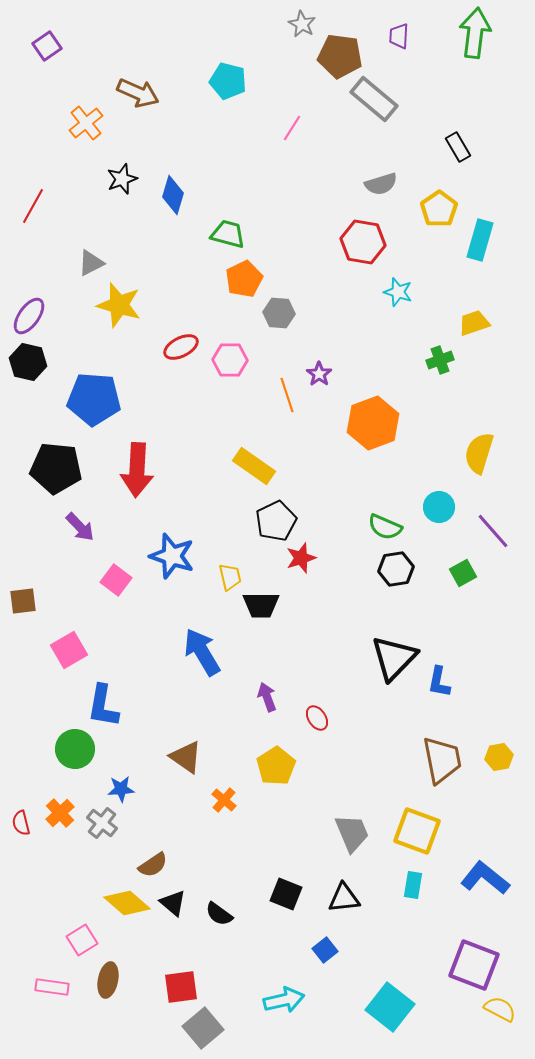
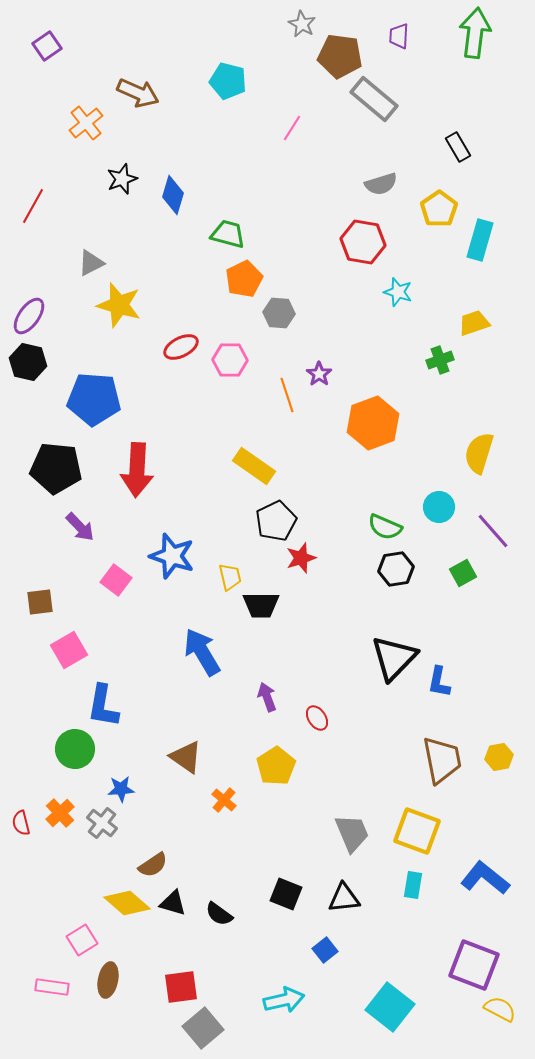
brown square at (23, 601): moved 17 px right, 1 px down
black triangle at (173, 903): rotated 24 degrees counterclockwise
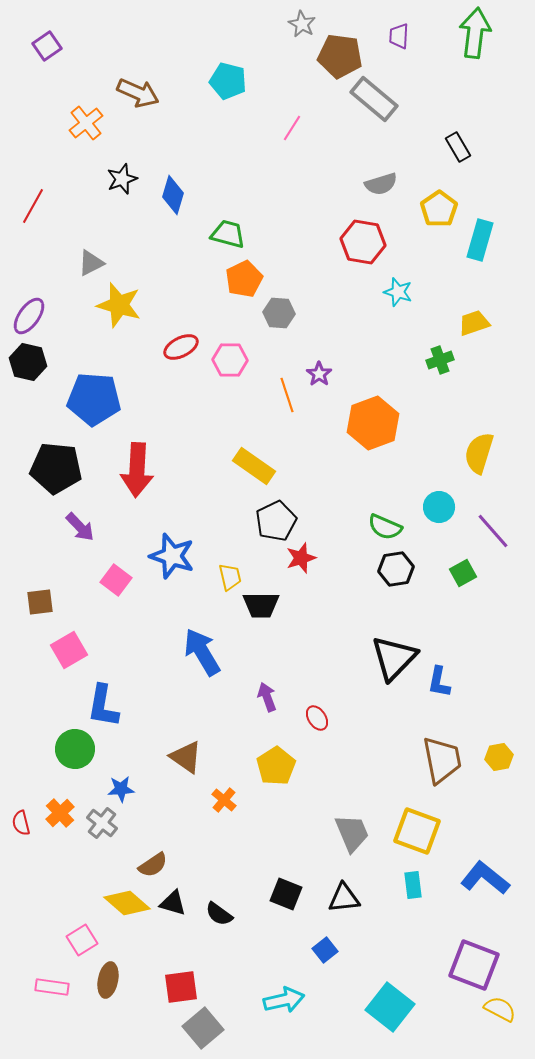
cyan rectangle at (413, 885): rotated 16 degrees counterclockwise
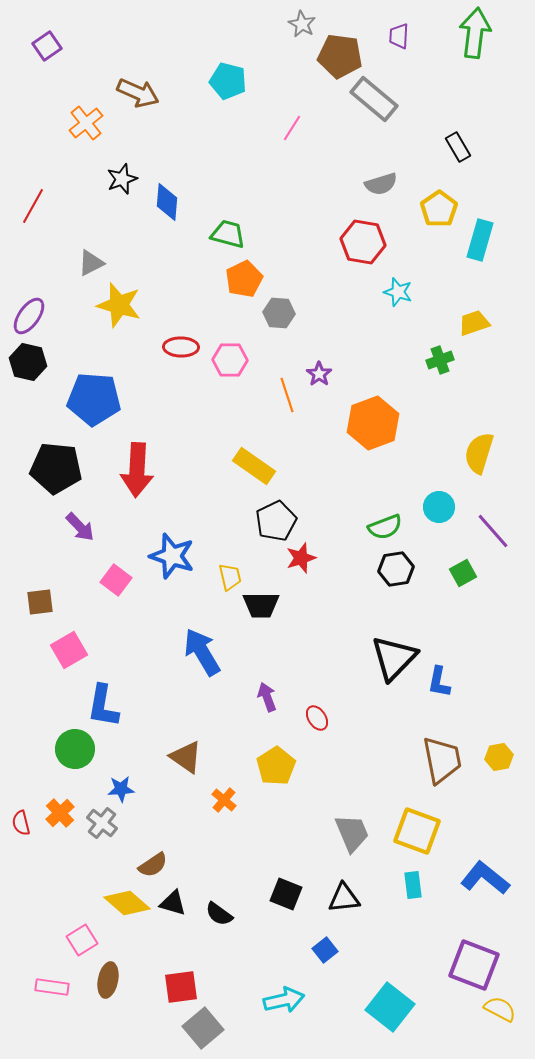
blue diamond at (173, 195): moved 6 px left, 7 px down; rotated 12 degrees counterclockwise
red ellipse at (181, 347): rotated 28 degrees clockwise
green semicircle at (385, 527): rotated 44 degrees counterclockwise
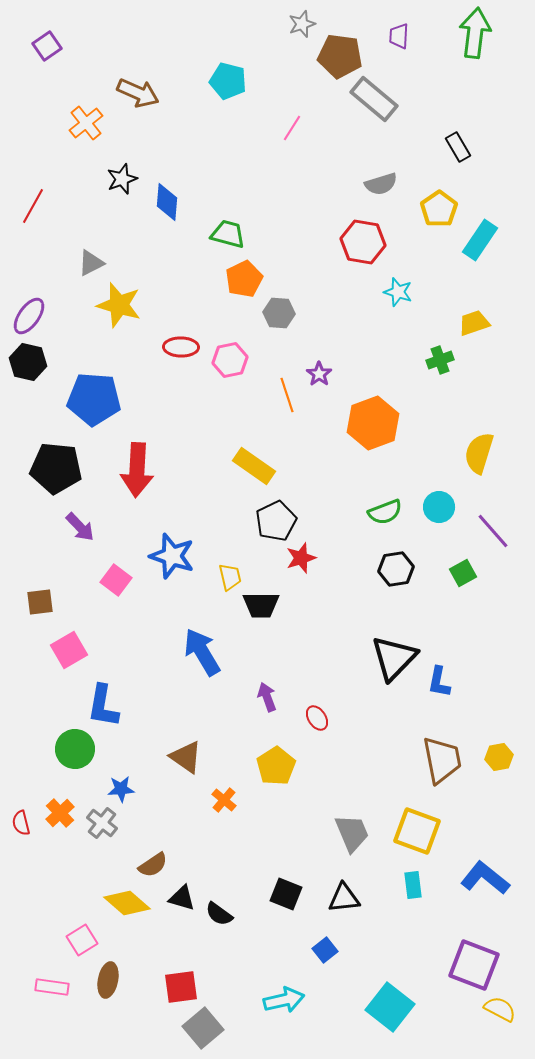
gray star at (302, 24): rotated 24 degrees clockwise
cyan rectangle at (480, 240): rotated 18 degrees clockwise
pink hexagon at (230, 360): rotated 12 degrees counterclockwise
green semicircle at (385, 527): moved 15 px up
black triangle at (173, 903): moved 9 px right, 5 px up
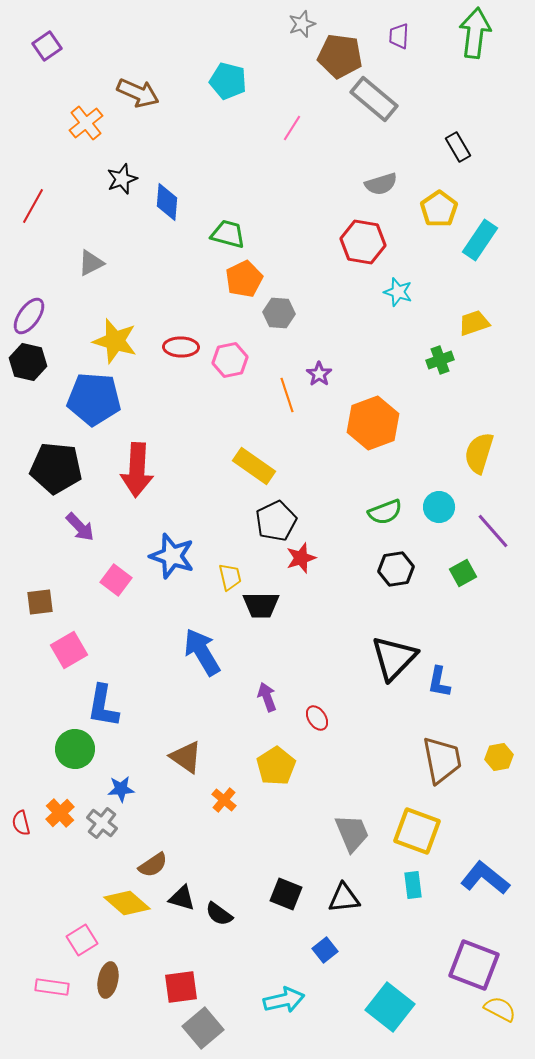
yellow star at (119, 305): moved 4 px left, 36 px down
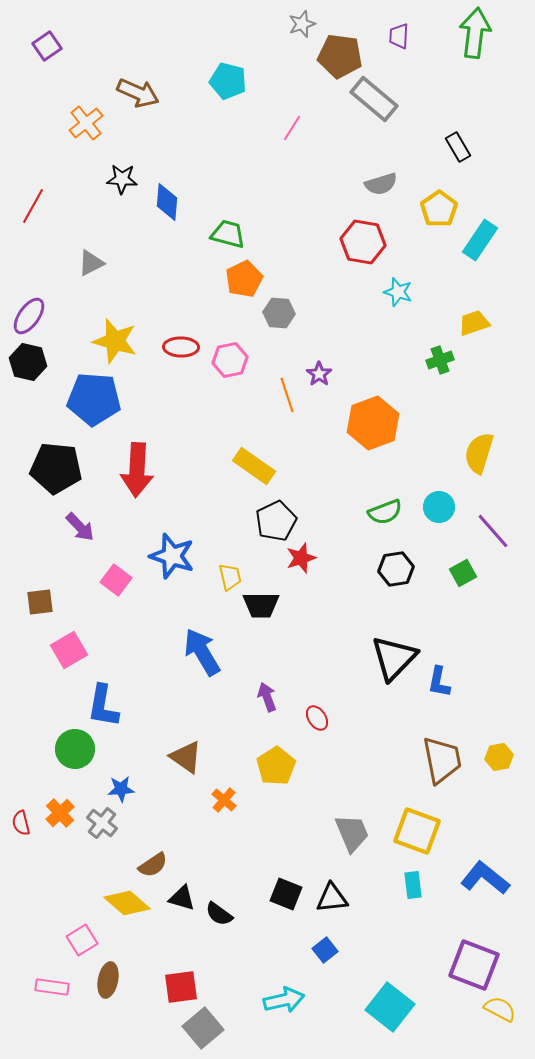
black star at (122, 179): rotated 24 degrees clockwise
black triangle at (344, 898): moved 12 px left
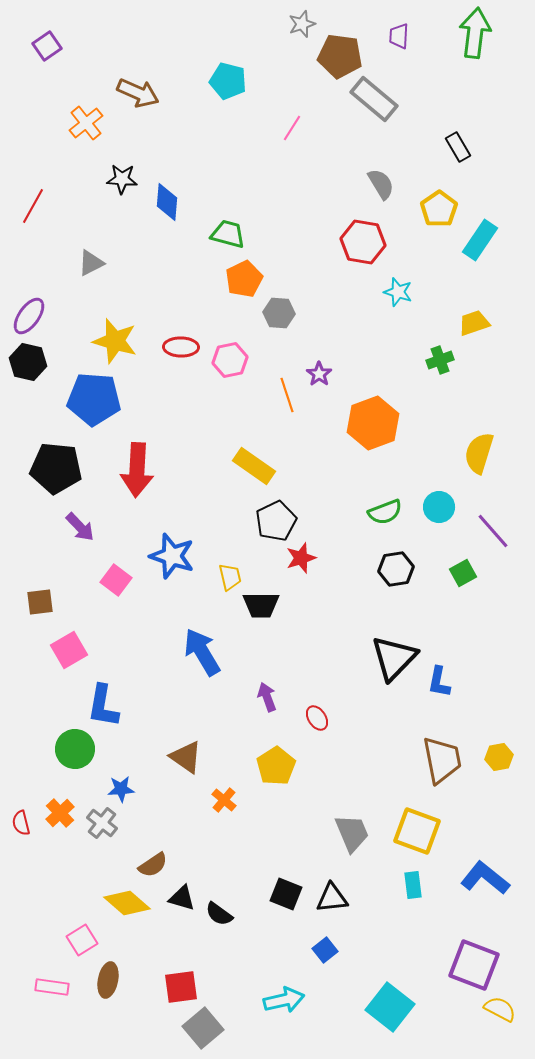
gray semicircle at (381, 184): rotated 104 degrees counterclockwise
